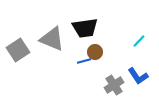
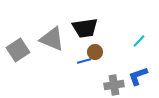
blue L-shape: rotated 105 degrees clockwise
gray cross: rotated 24 degrees clockwise
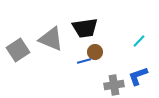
gray triangle: moved 1 px left
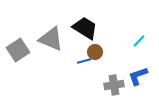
black trapezoid: rotated 140 degrees counterclockwise
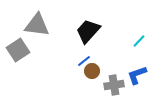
black trapezoid: moved 3 px right, 3 px down; rotated 80 degrees counterclockwise
gray triangle: moved 14 px left, 14 px up; rotated 16 degrees counterclockwise
brown circle: moved 3 px left, 19 px down
blue line: rotated 24 degrees counterclockwise
blue L-shape: moved 1 px left, 1 px up
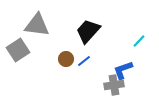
brown circle: moved 26 px left, 12 px up
blue L-shape: moved 14 px left, 5 px up
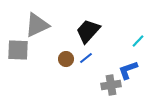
gray triangle: rotated 32 degrees counterclockwise
cyan line: moved 1 px left
gray square: rotated 35 degrees clockwise
blue line: moved 2 px right, 3 px up
blue L-shape: moved 5 px right
gray cross: moved 3 px left
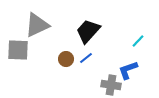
gray cross: rotated 18 degrees clockwise
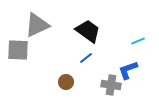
black trapezoid: rotated 84 degrees clockwise
cyan line: rotated 24 degrees clockwise
brown circle: moved 23 px down
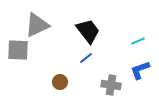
black trapezoid: rotated 16 degrees clockwise
blue L-shape: moved 12 px right
brown circle: moved 6 px left
